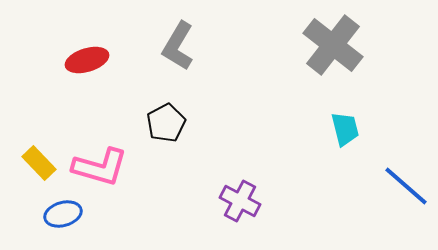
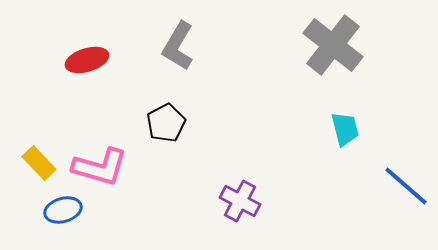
blue ellipse: moved 4 px up
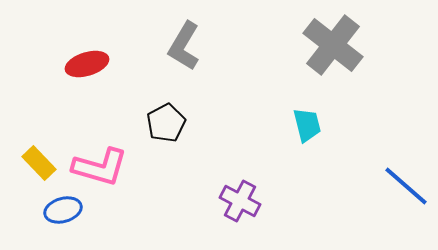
gray L-shape: moved 6 px right
red ellipse: moved 4 px down
cyan trapezoid: moved 38 px left, 4 px up
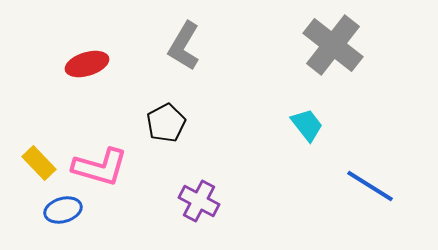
cyan trapezoid: rotated 24 degrees counterclockwise
blue line: moved 36 px left; rotated 9 degrees counterclockwise
purple cross: moved 41 px left
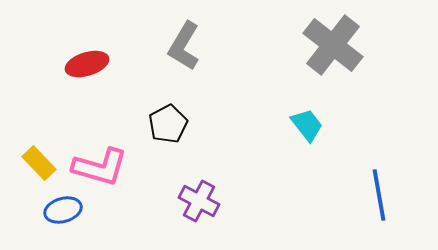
black pentagon: moved 2 px right, 1 px down
blue line: moved 9 px right, 9 px down; rotated 48 degrees clockwise
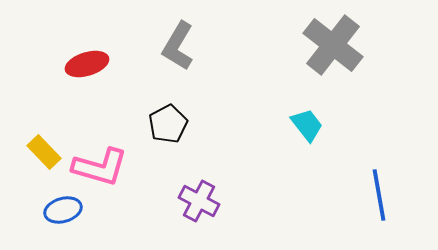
gray L-shape: moved 6 px left
yellow rectangle: moved 5 px right, 11 px up
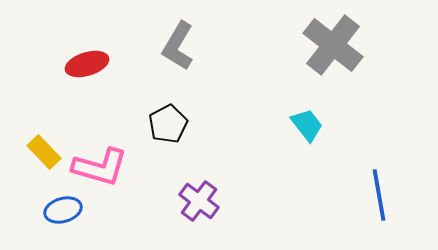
purple cross: rotated 9 degrees clockwise
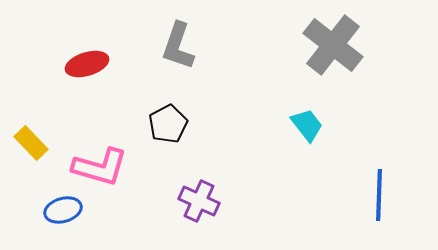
gray L-shape: rotated 12 degrees counterclockwise
yellow rectangle: moved 13 px left, 9 px up
blue line: rotated 12 degrees clockwise
purple cross: rotated 12 degrees counterclockwise
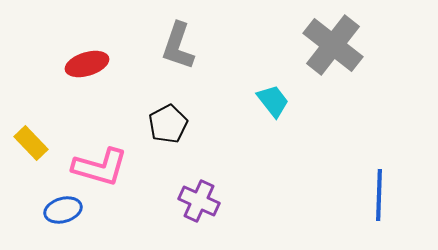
cyan trapezoid: moved 34 px left, 24 px up
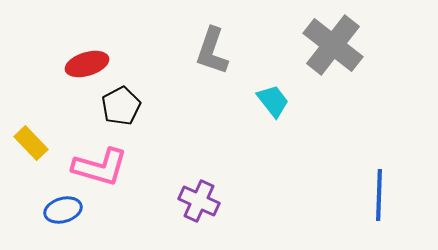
gray L-shape: moved 34 px right, 5 px down
black pentagon: moved 47 px left, 18 px up
